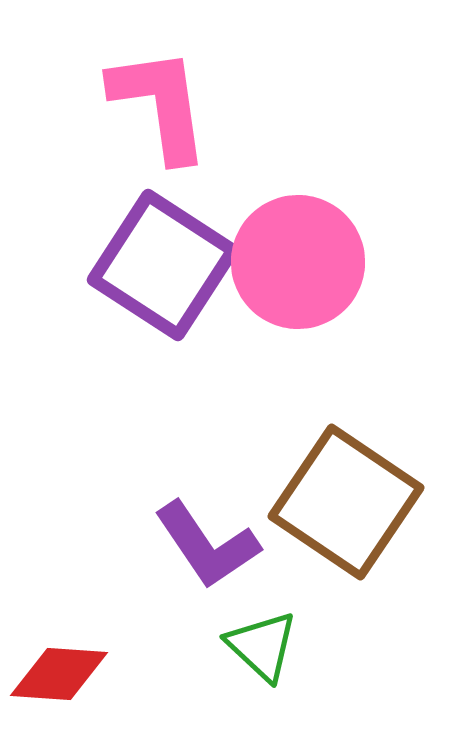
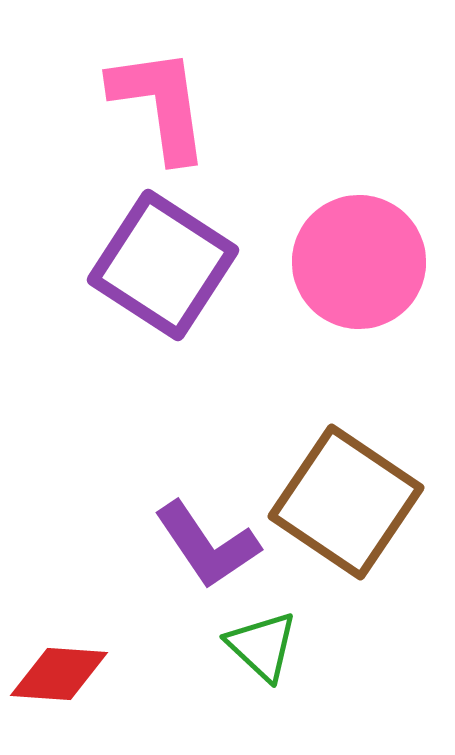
pink circle: moved 61 px right
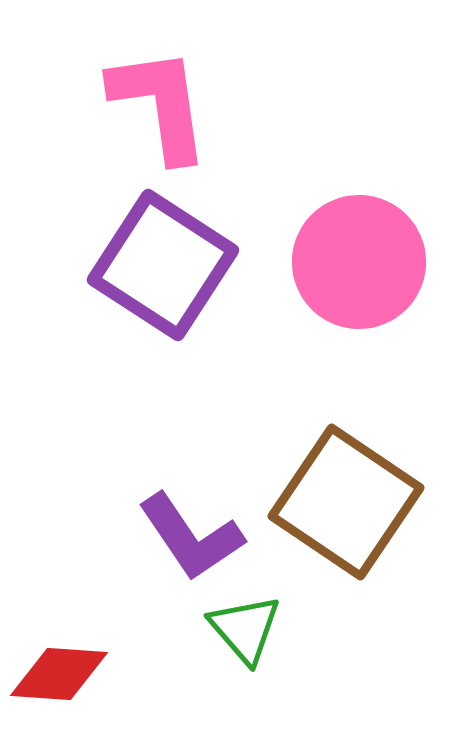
purple L-shape: moved 16 px left, 8 px up
green triangle: moved 17 px left, 17 px up; rotated 6 degrees clockwise
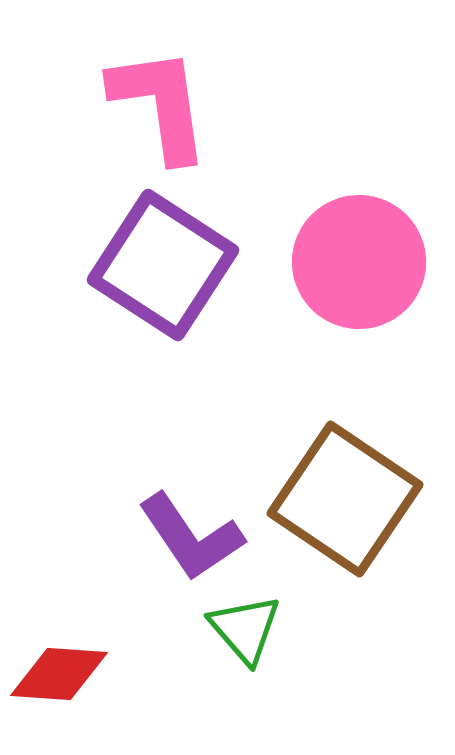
brown square: moved 1 px left, 3 px up
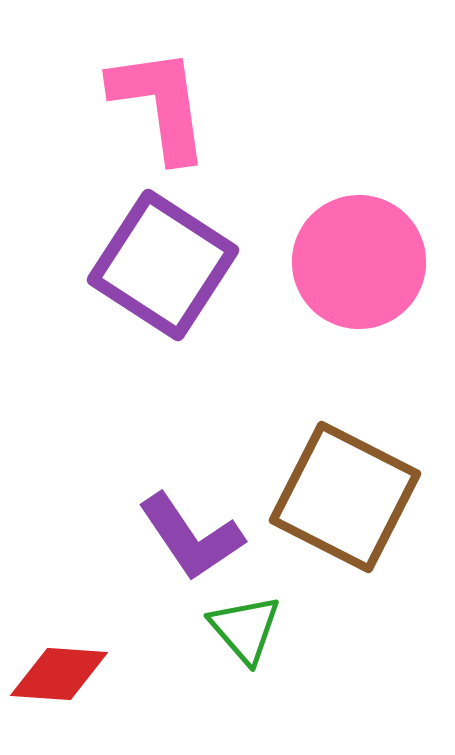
brown square: moved 2 px up; rotated 7 degrees counterclockwise
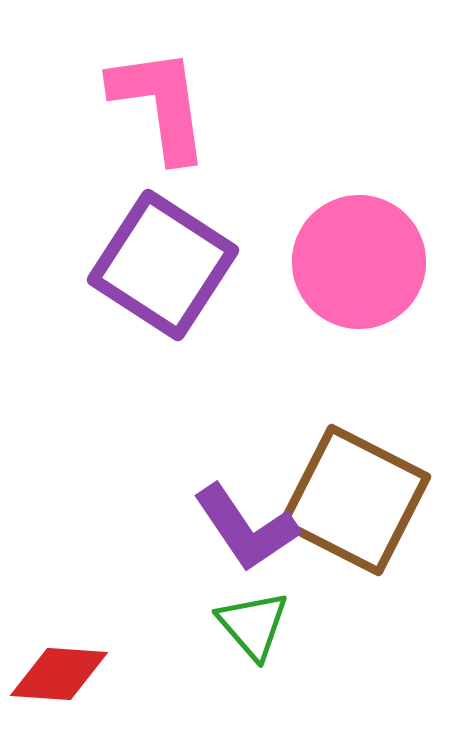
brown square: moved 10 px right, 3 px down
purple L-shape: moved 55 px right, 9 px up
green triangle: moved 8 px right, 4 px up
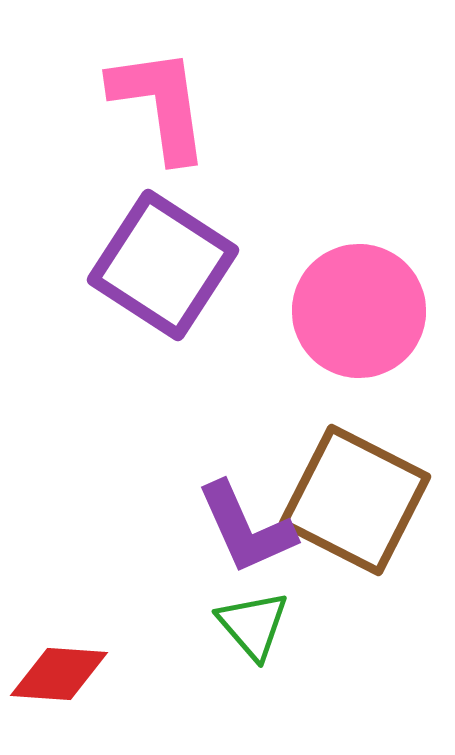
pink circle: moved 49 px down
purple L-shape: rotated 10 degrees clockwise
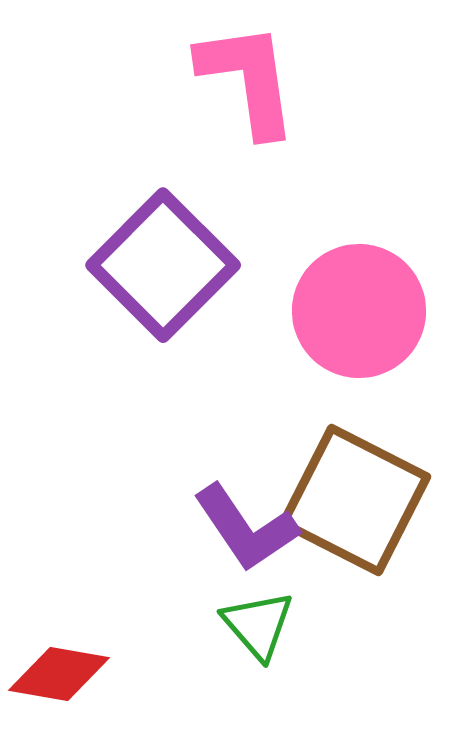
pink L-shape: moved 88 px right, 25 px up
purple square: rotated 12 degrees clockwise
purple L-shape: rotated 10 degrees counterclockwise
green triangle: moved 5 px right
red diamond: rotated 6 degrees clockwise
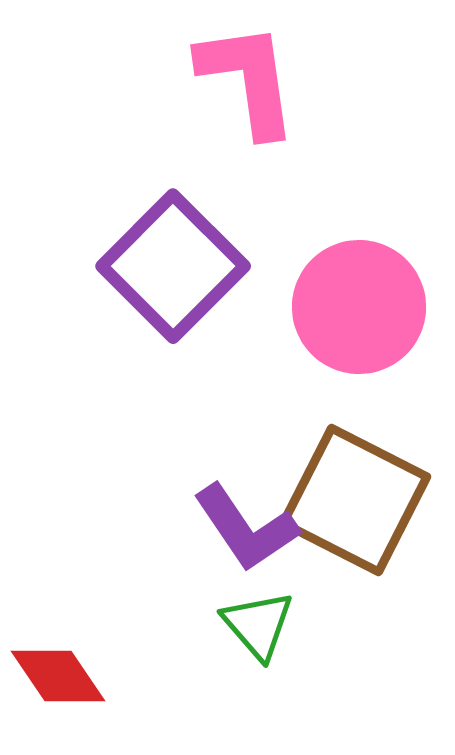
purple square: moved 10 px right, 1 px down
pink circle: moved 4 px up
red diamond: moved 1 px left, 2 px down; rotated 46 degrees clockwise
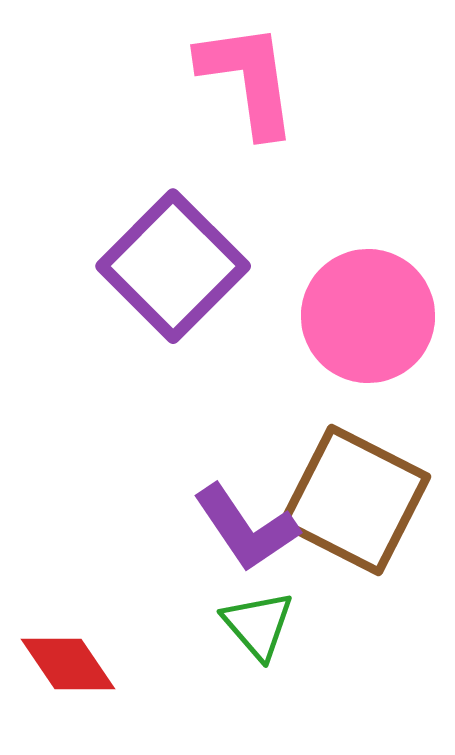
pink circle: moved 9 px right, 9 px down
red diamond: moved 10 px right, 12 px up
